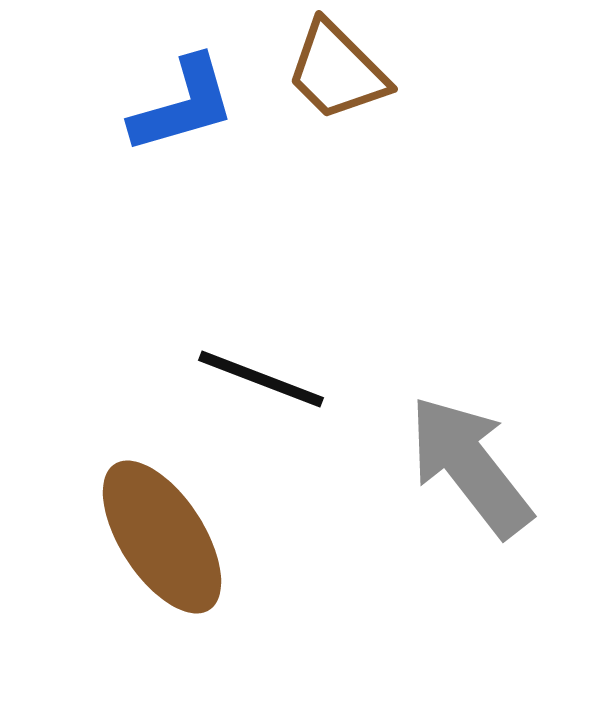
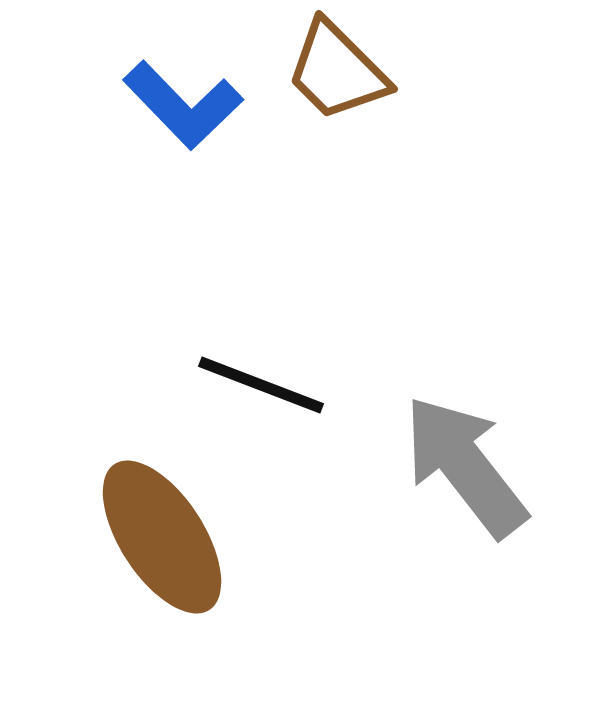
blue L-shape: rotated 62 degrees clockwise
black line: moved 6 px down
gray arrow: moved 5 px left
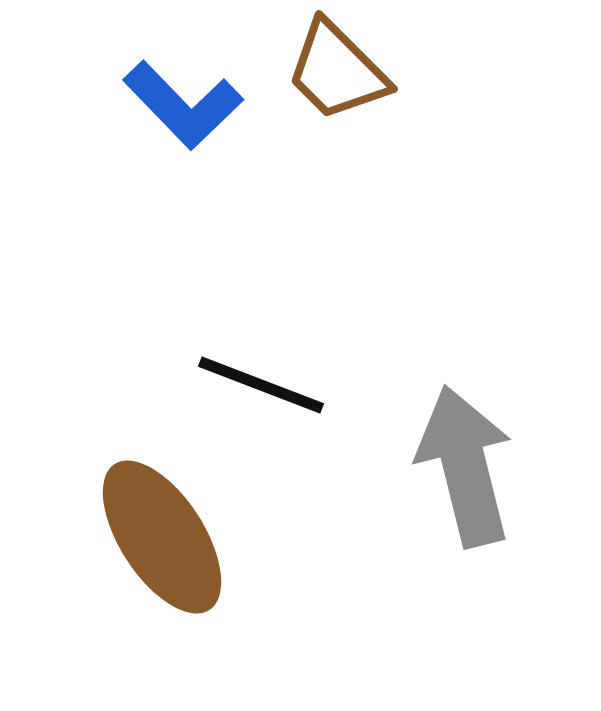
gray arrow: rotated 24 degrees clockwise
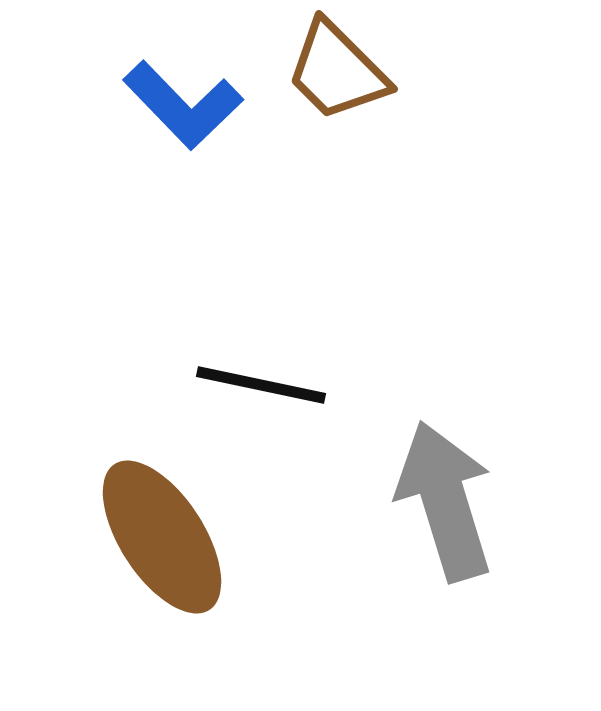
black line: rotated 9 degrees counterclockwise
gray arrow: moved 20 px left, 35 px down; rotated 3 degrees counterclockwise
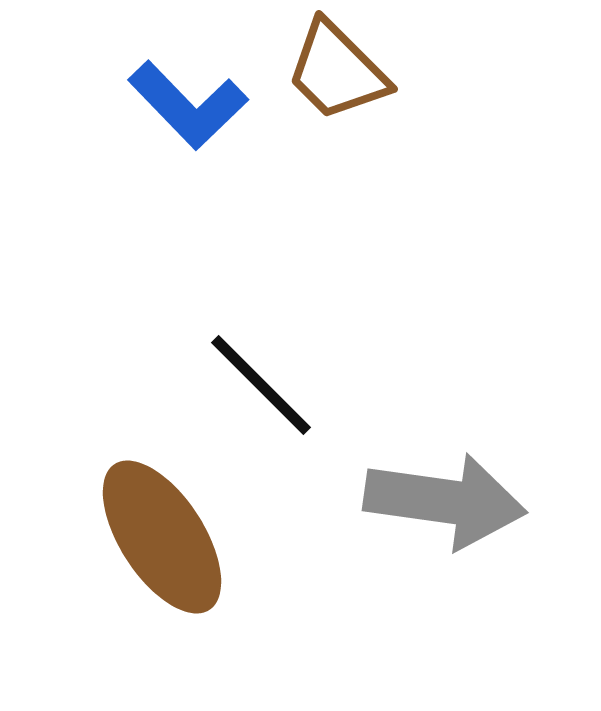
blue L-shape: moved 5 px right
black line: rotated 33 degrees clockwise
gray arrow: rotated 115 degrees clockwise
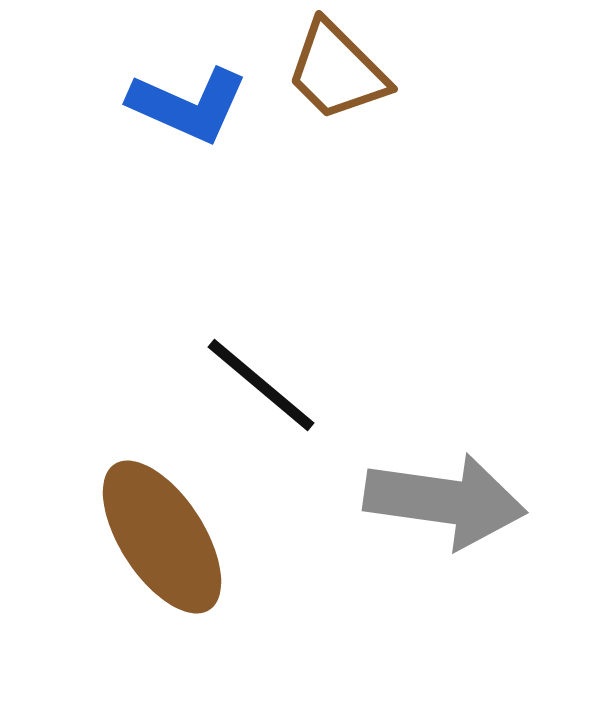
blue L-shape: rotated 22 degrees counterclockwise
black line: rotated 5 degrees counterclockwise
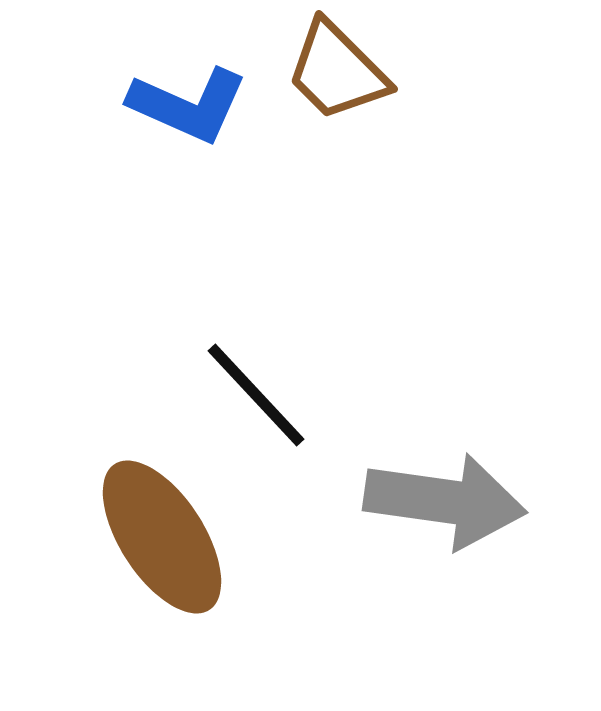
black line: moved 5 px left, 10 px down; rotated 7 degrees clockwise
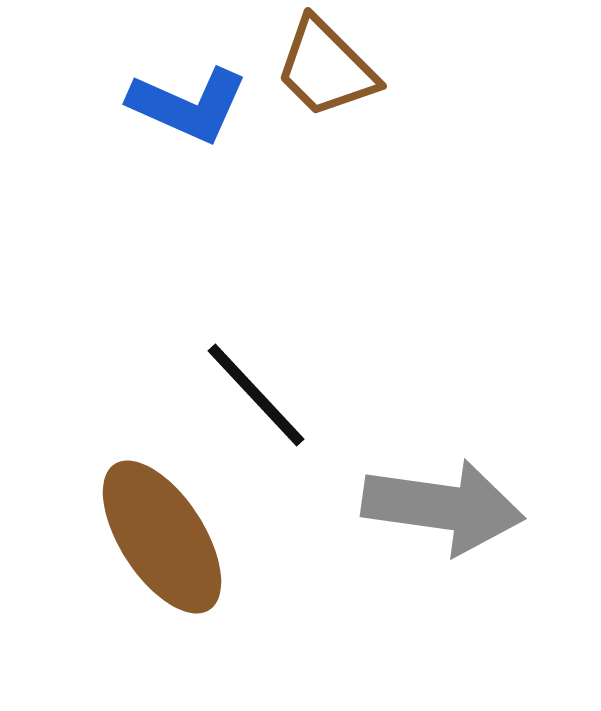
brown trapezoid: moved 11 px left, 3 px up
gray arrow: moved 2 px left, 6 px down
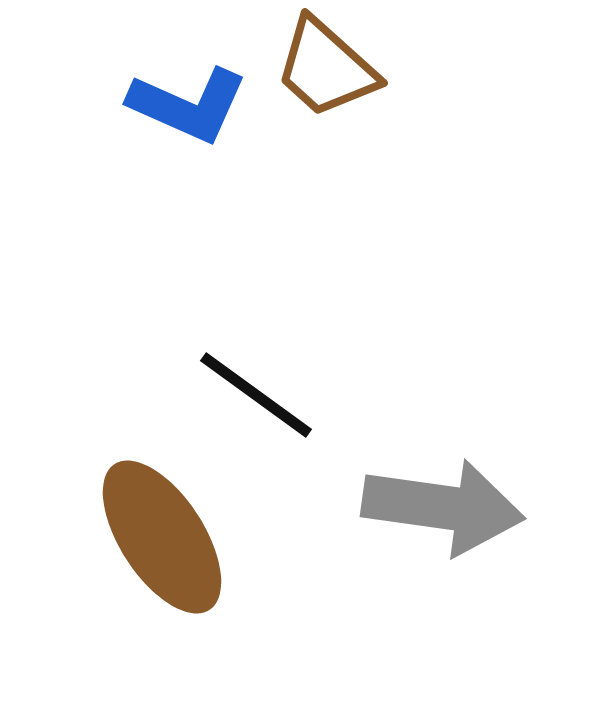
brown trapezoid: rotated 3 degrees counterclockwise
black line: rotated 11 degrees counterclockwise
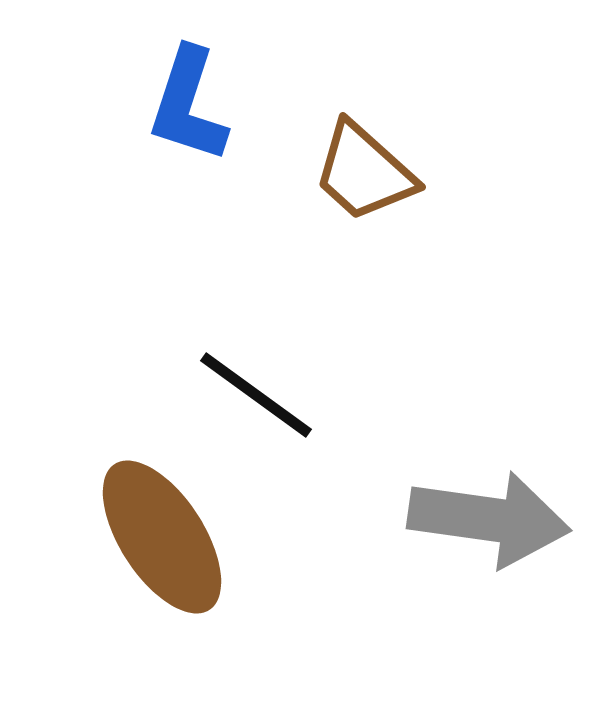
brown trapezoid: moved 38 px right, 104 px down
blue L-shape: rotated 84 degrees clockwise
gray arrow: moved 46 px right, 12 px down
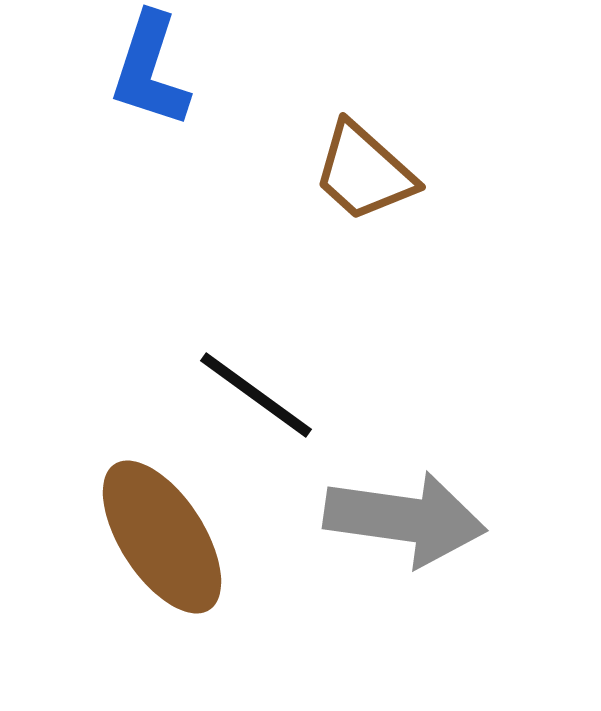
blue L-shape: moved 38 px left, 35 px up
gray arrow: moved 84 px left
